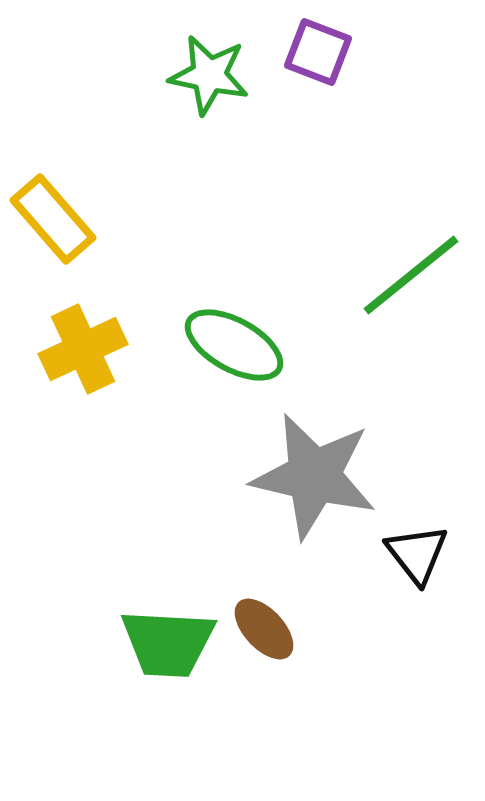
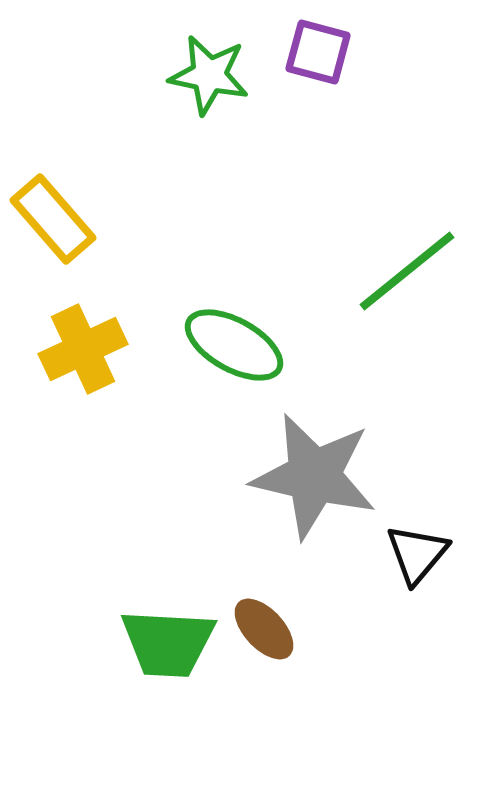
purple square: rotated 6 degrees counterclockwise
green line: moved 4 px left, 4 px up
black triangle: rotated 18 degrees clockwise
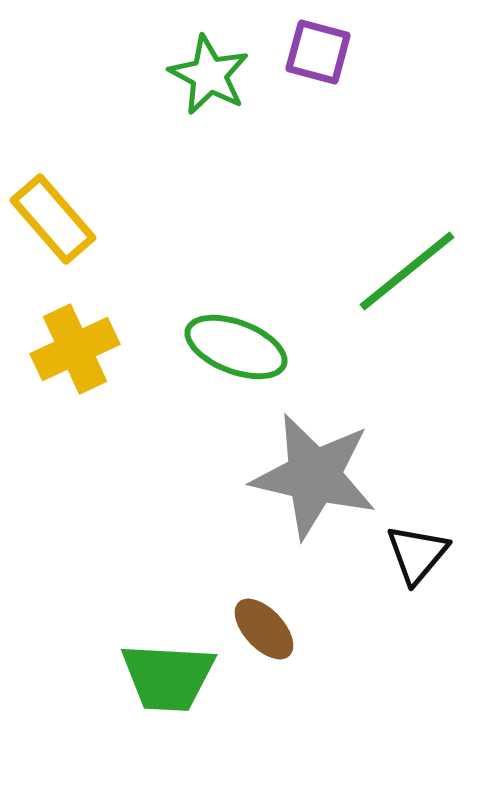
green star: rotated 16 degrees clockwise
green ellipse: moved 2 px right, 2 px down; rotated 8 degrees counterclockwise
yellow cross: moved 8 px left
green trapezoid: moved 34 px down
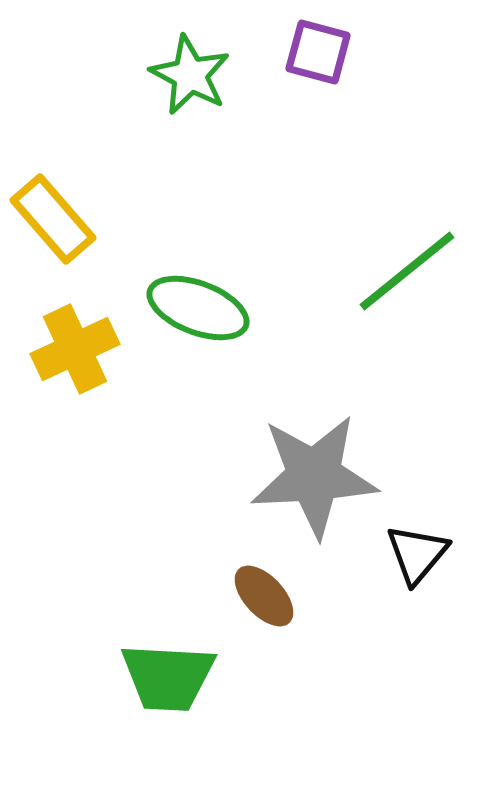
green star: moved 19 px left
green ellipse: moved 38 px left, 39 px up
gray star: rotated 16 degrees counterclockwise
brown ellipse: moved 33 px up
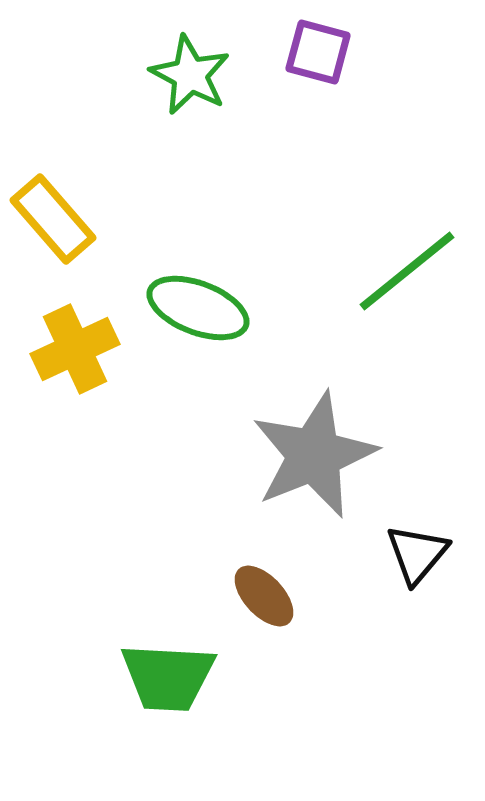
gray star: moved 21 px up; rotated 19 degrees counterclockwise
